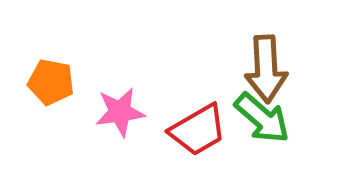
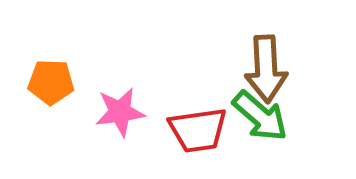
orange pentagon: rotated 9 degrees counterclockwise
green arrow: moved 2 px left, 2 px up
red trapezoid: rotated 22 degrees clockwise
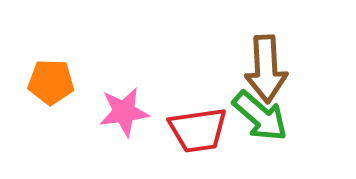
pink star: moved 4 px right
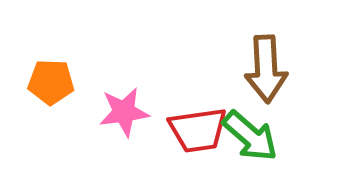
green arrow: moved 10 px left, 20 px down
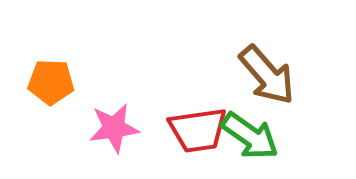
brown arrow: moved 1 px right, 6 px down; rotated 38 degrees counterclockwise
pink star: moved 10 px left, 16 px down
green arrow: rotated 6 degrees counterclockwise
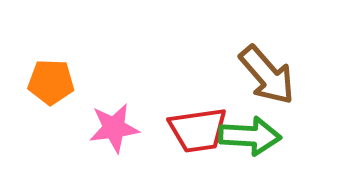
green arrow: rotated 32 degrees counterclockwise
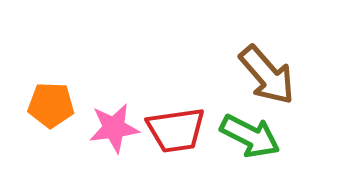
orange pentagon: moved 23 px down
red trapezoid: moved 22 px left
green arrow: rotated 24 degrees clockwise
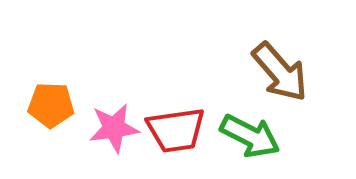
brown arrow: moved 13 px right, 3 px up
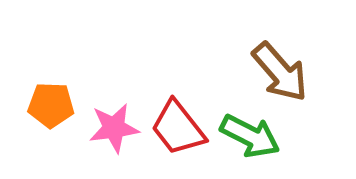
red trapezoid: moved 2 px right, 2 px up; rotated 60 degrees clockwise
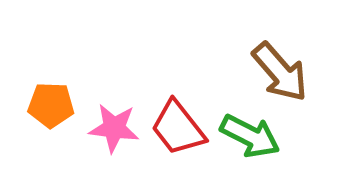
pink star: rotated 15 degrees clockwise
